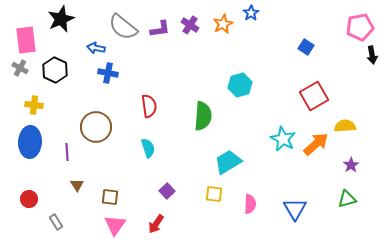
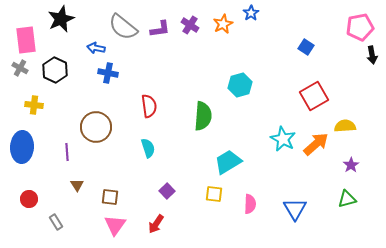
blue ellipse: moved 8 px left, 5 px down
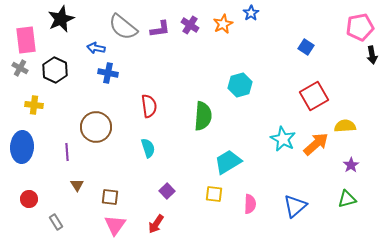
blue triangle: moved 3 px up; rotated 20 degrees clockwise
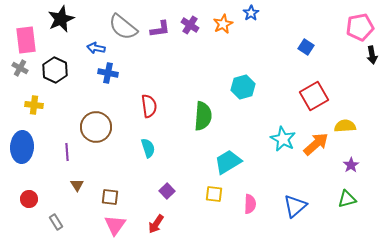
cyan hexagon: moved 3 px right, 2 px down
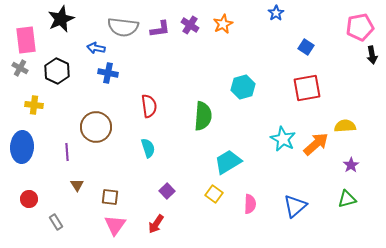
blue star: moved 25 px right
gray semicircle: rotated 32 degrees counterclockwise
black hexagon: moved 2 px right, 1 px down
red square: moved 7 px left, 8 px up; rotated 20 degrees clockwise
yellow square: rotated 30 degrees clockwise
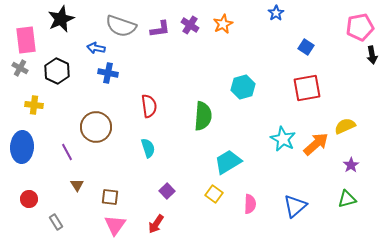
gray semicircle: moved 2 px left, 1 px up; rotated 12 degrees clockwise
yellow semicircle: rotated 20 degrees counterclockwise
purple line: rotated 24 degrees counterclockwise
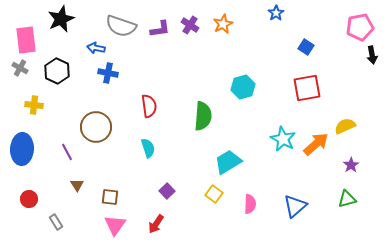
blue ellipse: moved 2 px down
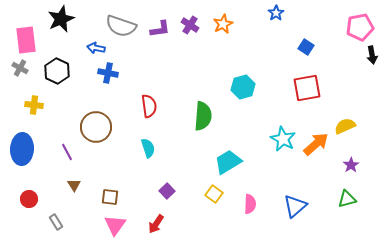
brown triangle: moved 3 px left
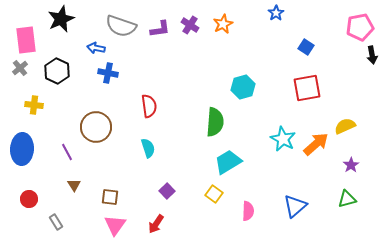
gray cross: rotated 21 degrees clockwise
green semicircle: moved 12 px right, 6 px down
pink semicircle: moved 2 px left, 7 px down
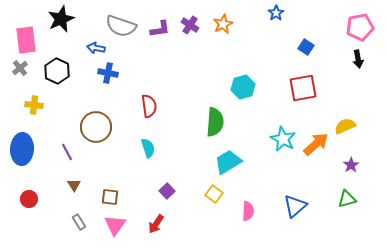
black arrow: moved 14 px left, 4 px down
red square: moved 4 px left
gray rectangle: moved 23 px right
